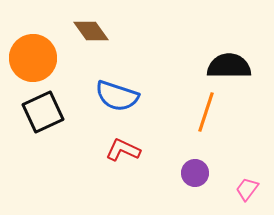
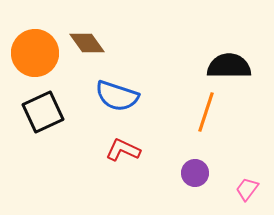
brown diamond: moved 4 px left, 12 px down
orange circle: moved 2 px right, 5 px up
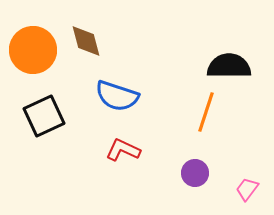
brown diamond: moved 1 px left, 2 px up; rotated 21 degrees clockwise
orange circle: moved 2 px left, 3 px up
black square: moved 1 px right, 4 px down
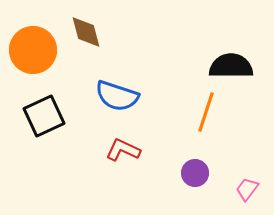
brown diamond: moved 9 px up
black semicircle: moved 2 px right
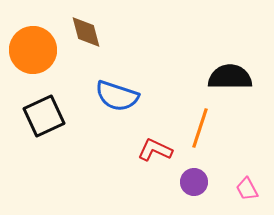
black semicircle: moved 1 px left, 11 px down
orange line: moved 6 px left, 16 px down
red L-shape: moved 32 px right
purple circle: moved 1 px left, 9 px down
pink trapezoid: rotated 65 degrees counterclockwise
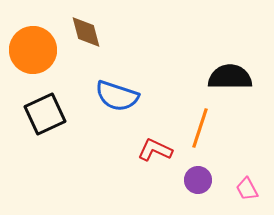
black square: moved 1 px right, 2 px up
purple circle: moved 4 px right, 2 px up
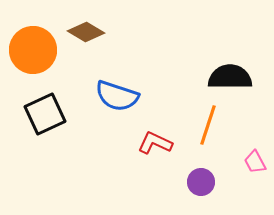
brown diamond: rotated 45 degrees counterclockwise
orange line: moved 8 px right, 3 px up
red L-shape: moved 7 px up
purple circle: moved 3 px right, 2 px down
pink trapezoid: moved 8 px right, 27 px up
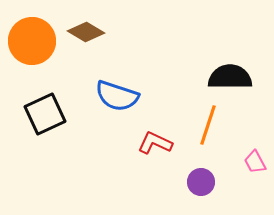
orange circle: moved 1 px left, 9 px up
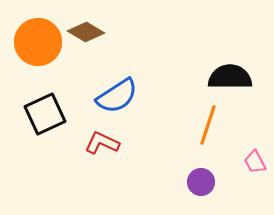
orange circle: moved 6 px right, 1 px down
blue semicircle: rotated 51 degrees counterclockwise
red L-shape: moved 53 px left
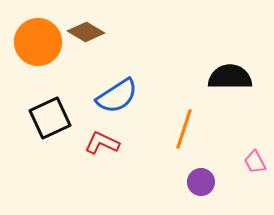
black square: moved 5 px right, 4 px down
orange line: moved 24 px left, 4 px down
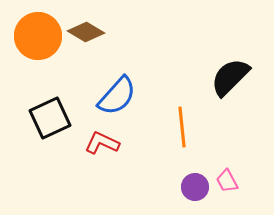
orange circle: moved 6 px up
black semicircle: rotated 45 degrees counterclockwise
blue semicircle: rotated 15 degrees counterclockwise
orange line: moved 2 px left, 2 px up; rotated 24 degrees counterclockwise
pink trapezoid: moved 28 px left, 19 px down
purple circle: moved 6 px left, 5 px down
